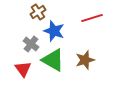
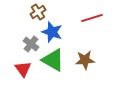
blue star: moved 2 px left, 1 px down
brown star: rotated 12 degrees clockwise
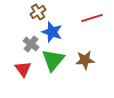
green triangle: rotated 40 degrees clockwise
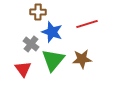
brown cross: rotated 35 degrees clockwise
red line: moved 5 px left, 6 px down
brown star: moved 3 px left, 1 px up
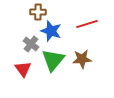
blue star: moved 1 px left, 1 px up
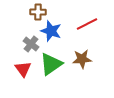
red line: rotated 10 degrees counterclockwise
green triangle: moved 2 px left, 4 px down; rotated 15 degrees clockwise
